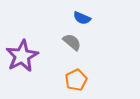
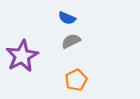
blue semicircle: moved 15 px left
gray semicircle: moved 1 px left, 1 px up; rotated 66 degrees counterclockwise
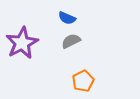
purple star: moved 13 px up
orange pentagon: moved 7 px right, 1 px down
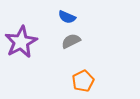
blue semicircle: moved 1 px up
purple star: moved 1 px left, 1 px up
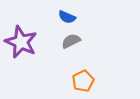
purple star: rotated 20 degrees counterclockwise
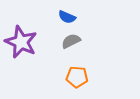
orange pentagon: moved 6 px left, 4 px up; rotated 30 degrees clockwise
